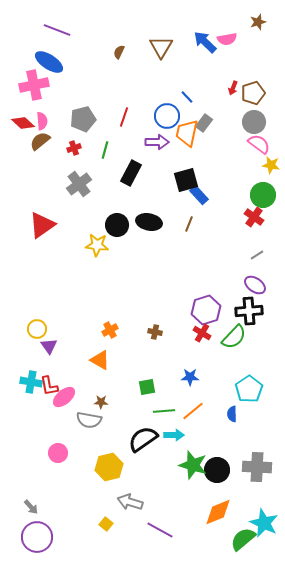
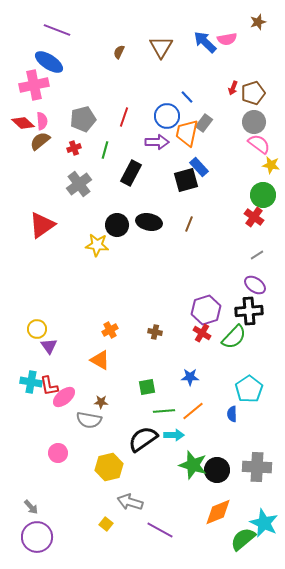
blue rectangle at (199, 195): moved 28 px up
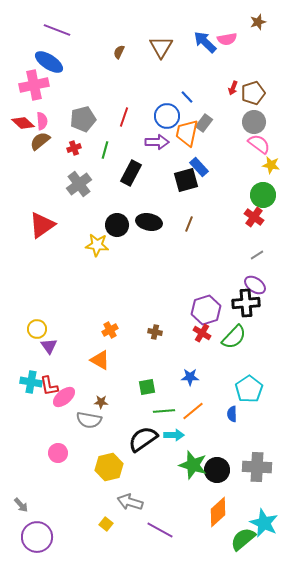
black cross at (249, 311): moved 3 px left, 8 px up
gray arrow at (31, 507): moved 10 px left, 2 px up
orange diamond at (218, 512): rotated 20 degrees counterclockwise
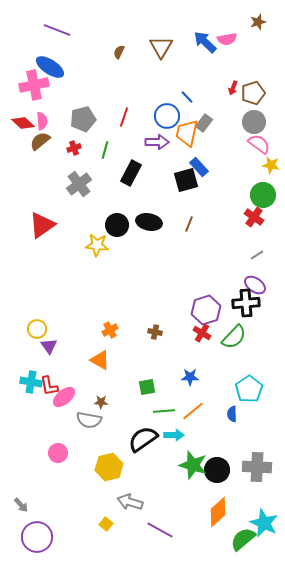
blue ellipse at (49, 62): moved 1 px right, 5 px down
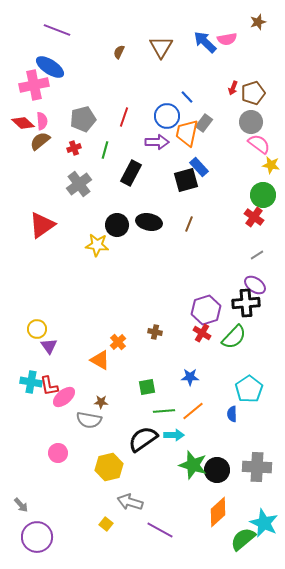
gray circle at (254, 122): moved 3 px left
orange cross at (110, 330): moved 8 px right, 12 px down; rotated 14 degrees counterclockwise
